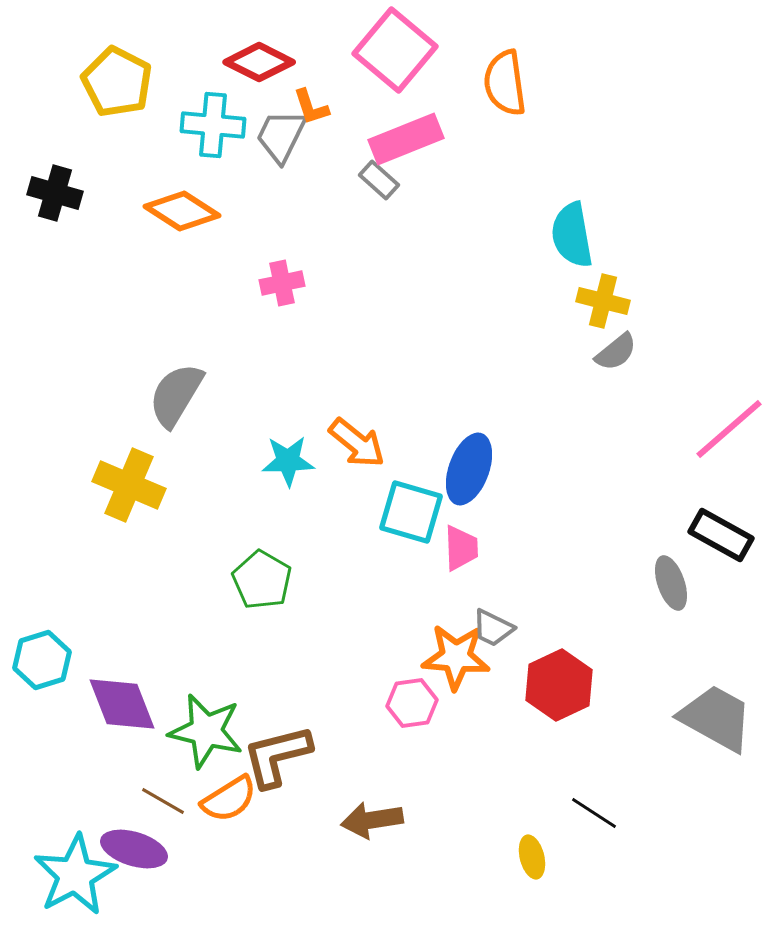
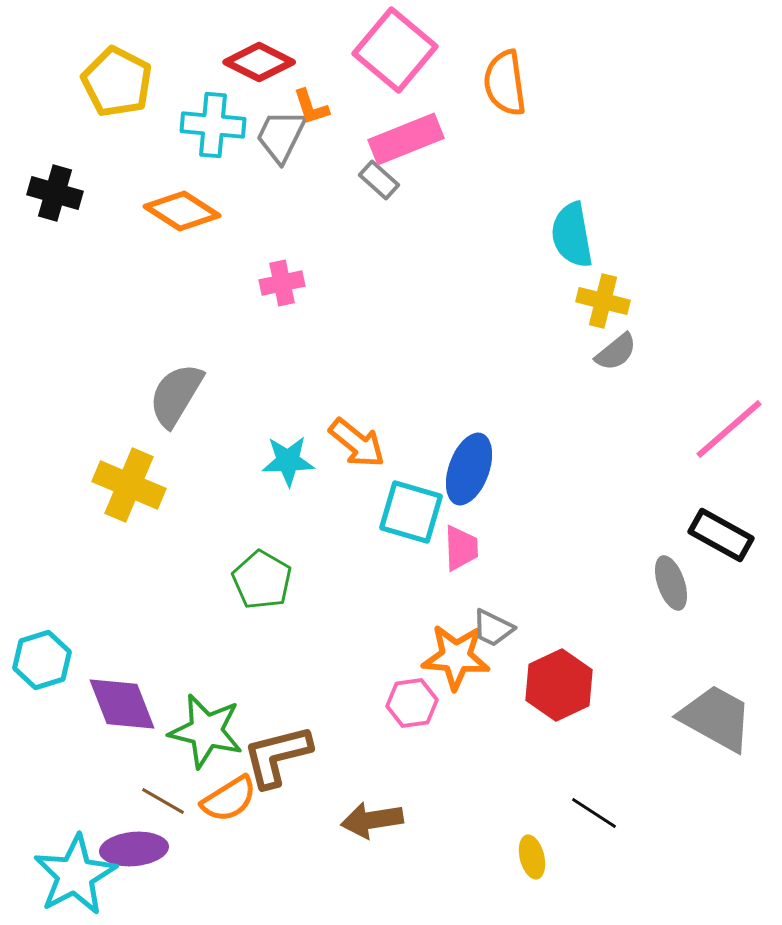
purple ellipse at (134, 849): rotated 22 degrees counterclockwise
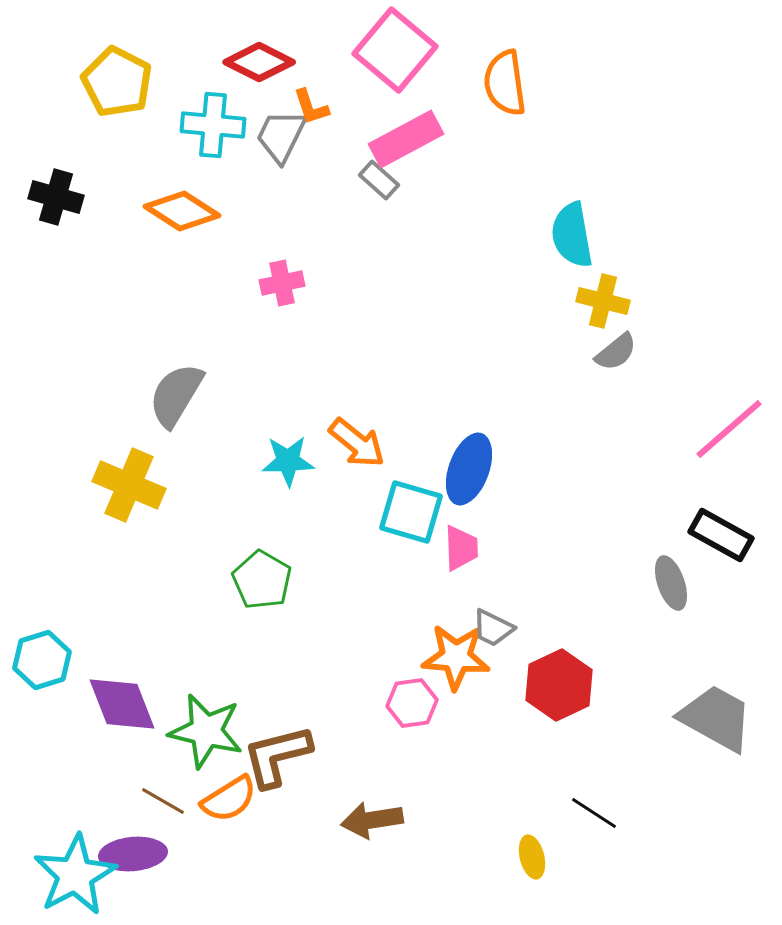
pink rectangle at (406, 139): rotated 6 degrees counterclockwise
black cross at (55, 193): moved 1 px right, 4 px down
purple ellipse at (134, 849): moved 1 px left, 5 px down
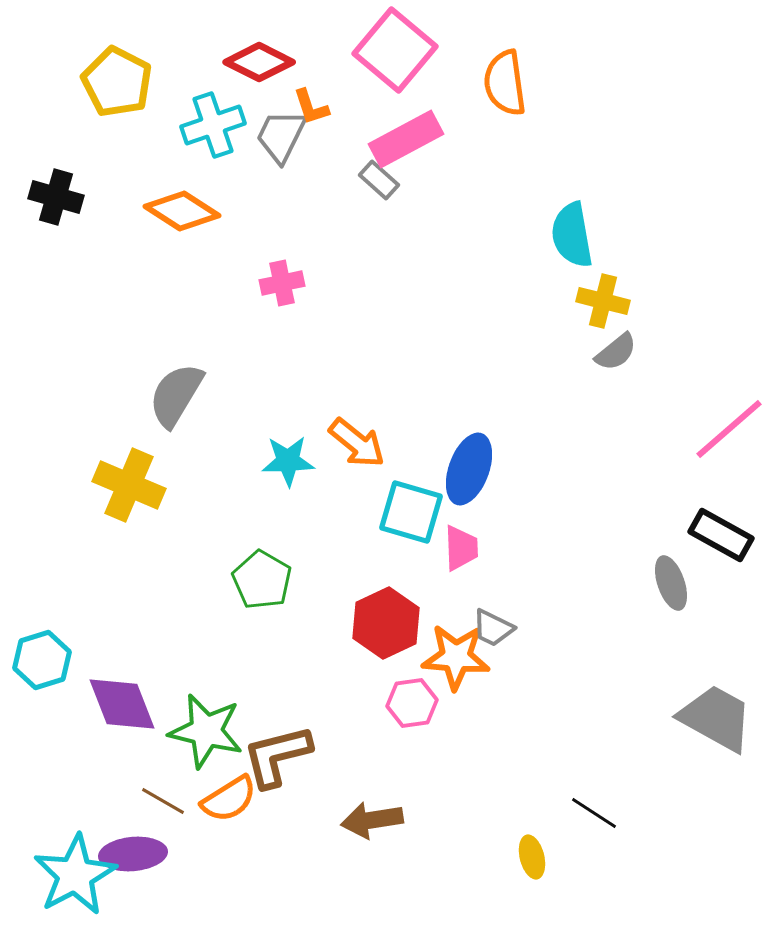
cyan cross at (213, 125): rotated 24 degrees counterclockwise
red hexagon at (559, 685): moved 173 px left, 62 px up
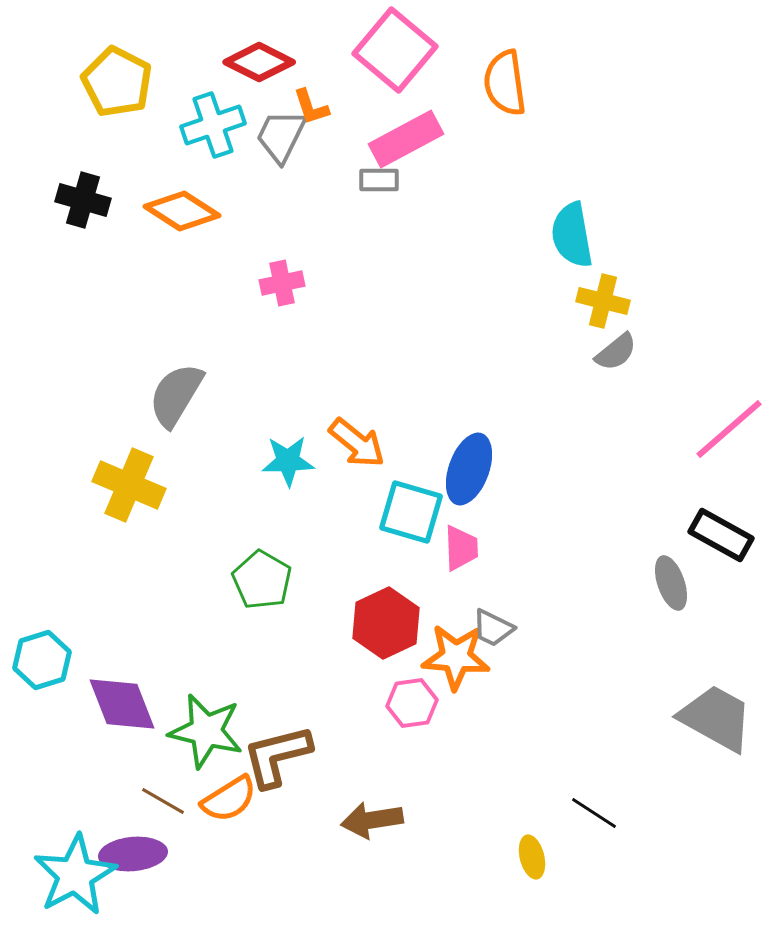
gray rectangle at (379, 180): rotated 42 degrees counterclockwise
black cross at (56, 197): moved 27 px right, 3 px down
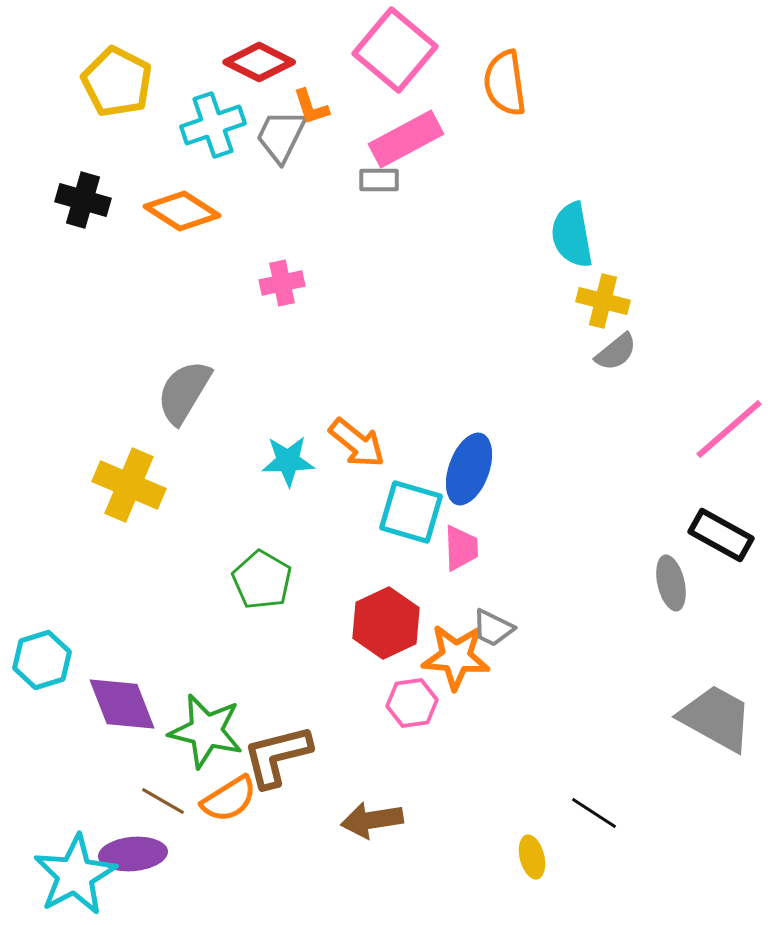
gray semicircle at (176, 395): moved 8 px right, 3 px up
gray ellipse at (671, 583): rotated 6 degrees clockwise
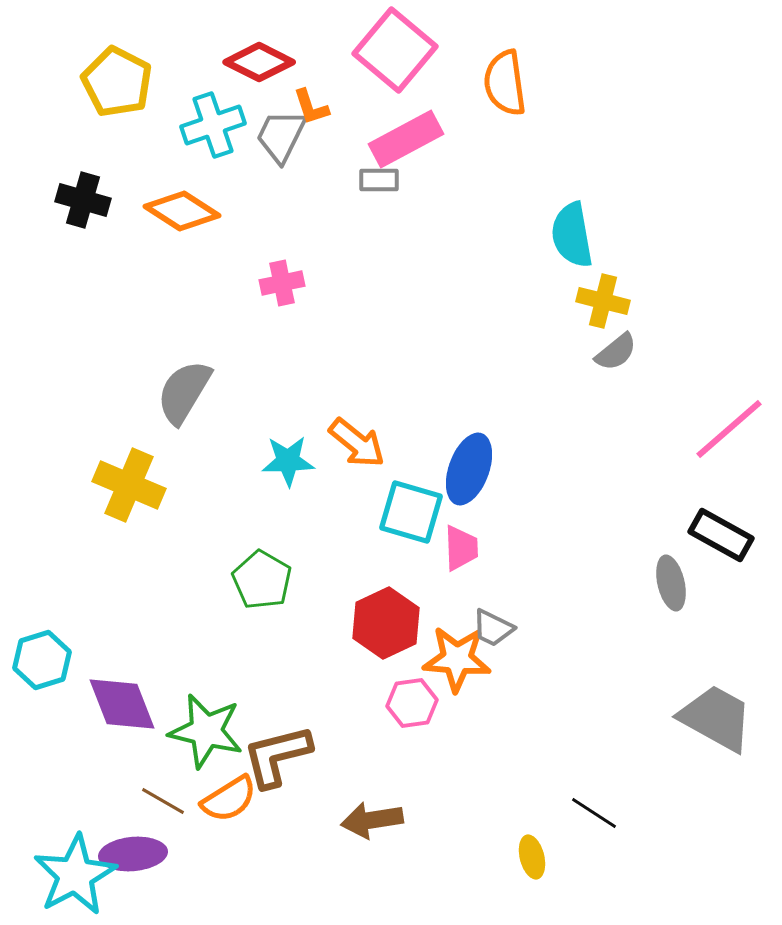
orange star at (456, 657): moved 1 px right, 2 px down
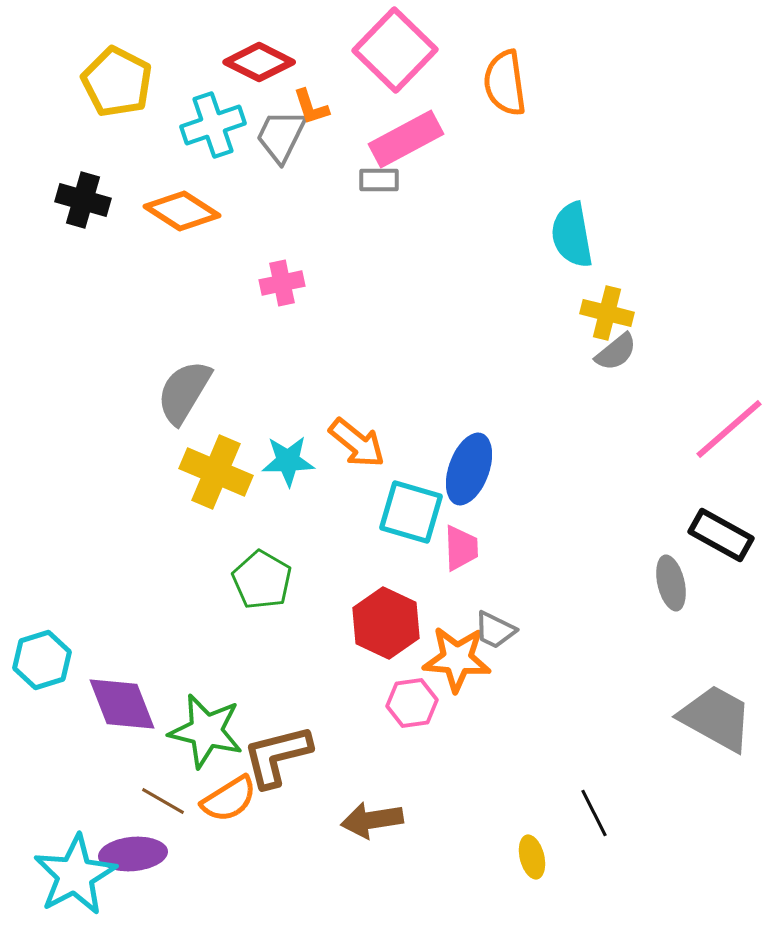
pink square at (395, 50): rotated 4 degrees clockwise
yellow cross at (603, 301): moved 4 px right, 12 px down
yellow cross at (129, 485): moved 87 px right, 13 px up
red hexagon at (386, 623): rotated 10 degrees counterclockwise
gray trapezoid at (493, 628): moved 2 px right, 2 px down
black line at (594, 813): rotated 30 degrees clockwise
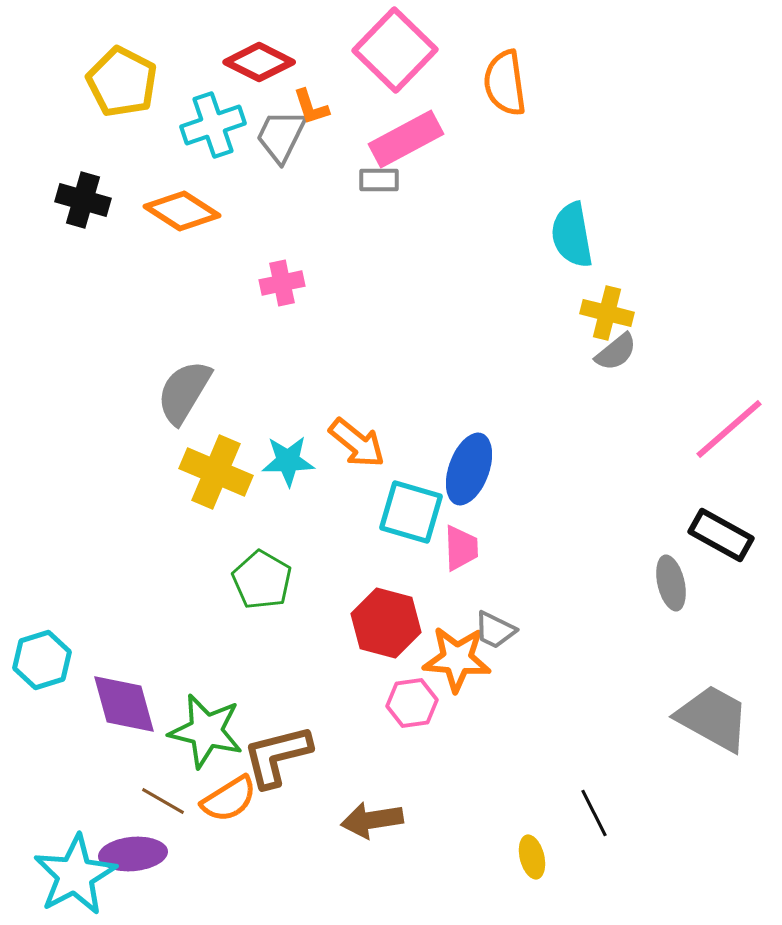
yellow pentagon at (117, 82): moved 5 px right
red hexagon at (386, 623): rotated 10 degrees counterclockwise
purple diamond at (122, 704): moved 2 px right; rotated 6 degrees clockwise
gray trapezoid at (716, 718): moved 3 px left
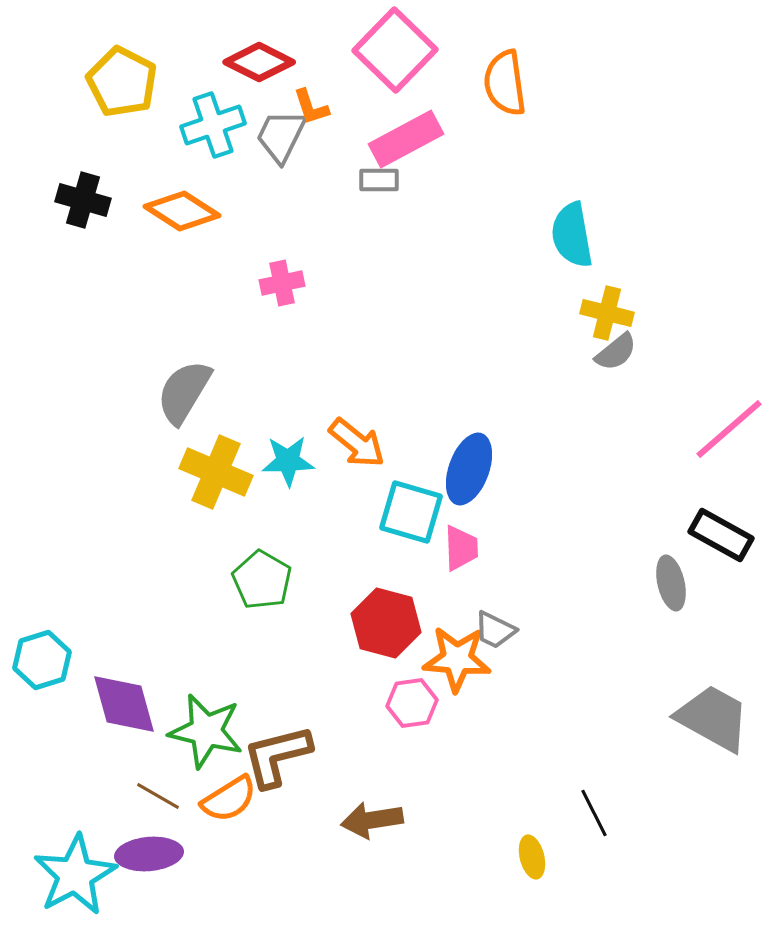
brown line at (163, 801): moved 5 px left, 5 px up
purple ellipse at (133, 854): moved 16 px right
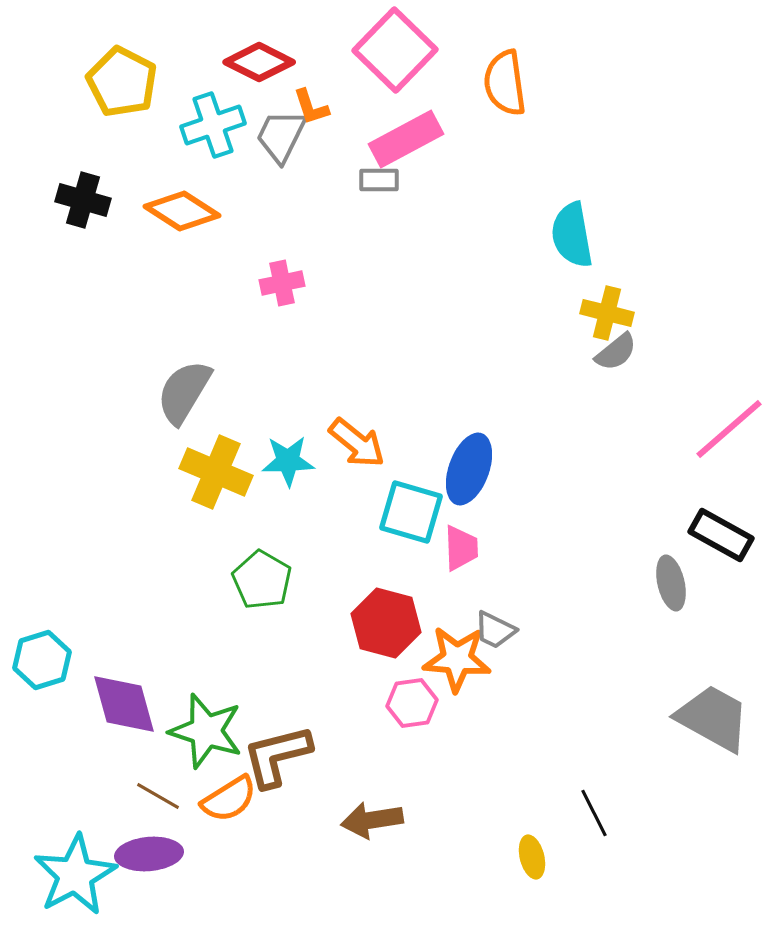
green star at (206, 731): rotated 4 degrees clockwise
